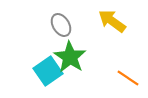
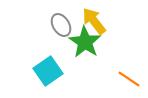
yellow arrow: moved 18 px left; rotated 16 degrees clockwise
green star: moved 15 px right, 15 px up
orange line: moved 1 px right, 1 px down
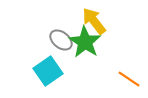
gray ellipse: moved 15 px down; rotated 20 degrees counterclockwise
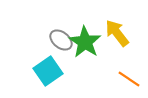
yellow arrow: moved 23 px right, 12 px down
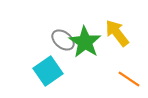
gray ellipse: moved 2 px right
